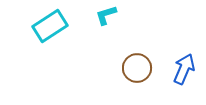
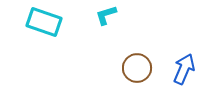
cyan rectangle: moved 6 px left, 4 px up; rotated 52 degrees clockwise
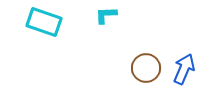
cyan L-shape: rotated 15 degrees clockwise
brown circle: moved 9 px right
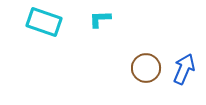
cyan L-shape: moved 6 px left, 4 px down
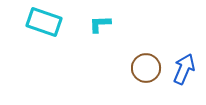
cyan L-shape: moved 5 px down
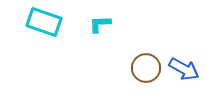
blue arrow: rotated 96 degrees clockwise
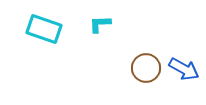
cyan rectangle: moved 7 px down
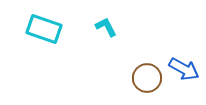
cyan L-shape: moved 6 px right, 3 px down; rotated 65 degrees clockwise
brown circle: moved 1 px right, 10 px down
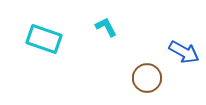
cyan rectangle: moved 10 px down
blue arrow: moved 17 px up
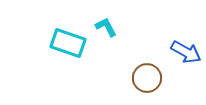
cyan rectangle: moved 24 px right, 4 px down
blue arrow: moved 2 px right
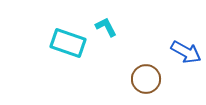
brown circle: moved 1 px left, 1 px down
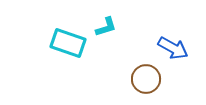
cyan L-shape: rotated 100 degrees clockwise
blue arrow: moved 13 px left, 4 px up
